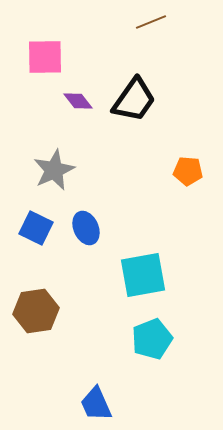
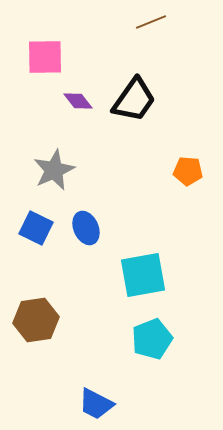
brown hexagon: moved 9 px down
blue trapezoid: rotated 39 degrees counterclockwise
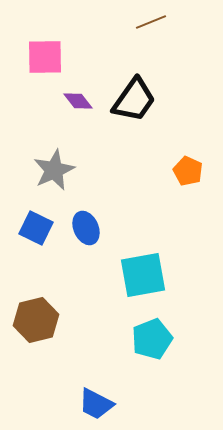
orange pentagon: rotated 20 degrees clockwise
brown hexagon: rotated 6 degrees counterclockwise
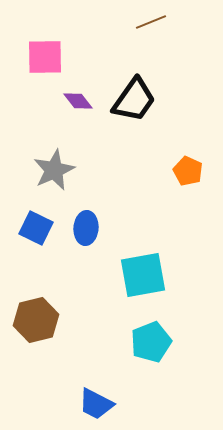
blue ellipse: rotated 28 degrees clockwise
cyan pentagon: moved 1 px left, 3 px down
